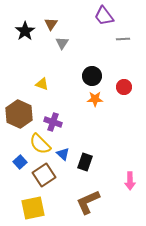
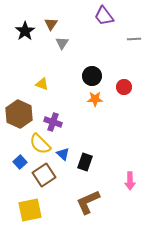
gray line: moved 11 px right
yellow square: moved 3 px left, 2 px down
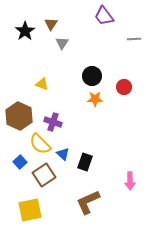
brown hexagon: moved 2 px down
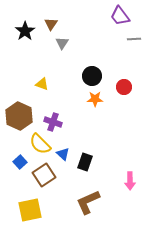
purple trapezoid: moved 16 px right
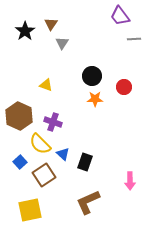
yellow triangle: moved 4 px right, 1 px down
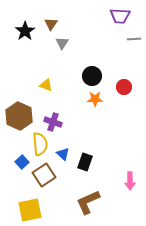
purple trapezoid: rotated 50 degrees counterclockwise
yellow semicircle: rotated 140 degrees counterclockwise
blue square: moved 2 px right
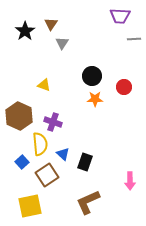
yellow triangle: moved 2 px left
brown square: moved 3 px right
yellow square: moved 4 px up
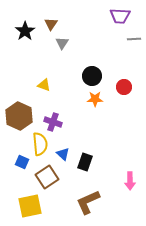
blue square: rotated 24 degrees counterclockwise
brown square: moved 2 px down
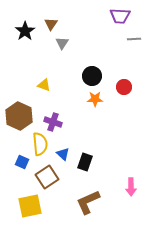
pink arrow: moved 1 px right, 6 px down
